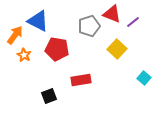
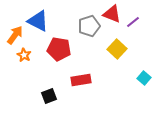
red pentagon: moved 2 px right
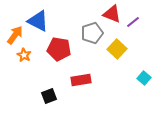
gray pentagon: moved 3 px right, 7 px down
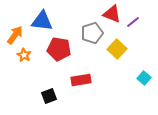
blue triangle: moved 4 px right; rotated 20 degrees counterclockwise
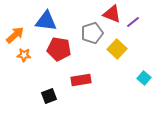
blue triangle: moved 4 px right
orange arrow: rotated 12 degrees clockwise
orange star: rotated 24 degrees counterclockwise
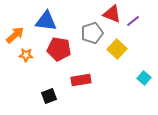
purple line: moved 1 px up
orange star: moved 2 px right
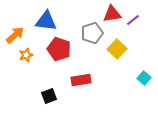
red triangle: rotated 30 degrees counterclockwise
purple line: moved 1 px up
red pentagon: rotated 10 degrees clockwise
orange star: rotated 24 degrees counterclockwise
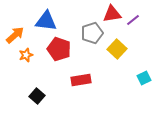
cyan square: rotated 24 degrees clockwise
black square: moved 12 px left; rotated 28 degrees counterclockwise
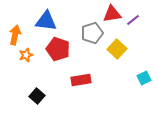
orange arrow: rotated 36 degrees counterclockwise
red pentagon: moved 1 px left
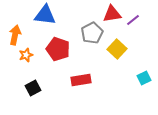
blue triangle: moved 1 px left, 6 px up
gray pentagon: rotated 10 degrees counterclockwise
black square: moved 4 px left, 8 px up; rotated 21 degrees clockwise
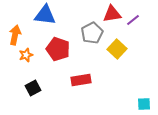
cyan square: moved 26 px down; rotated 24 degrees clockwise
